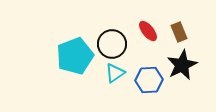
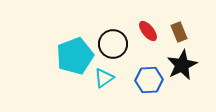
black circle: moved 1 px right
cyan triangle: moved 11 px left, 5 px down
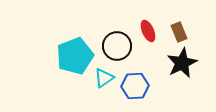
red ellipse: rotated 15 degrees clockwise
black circle: moved 4 px right, 2 px down
black star: moved 2 px up
blue hexagon: moved 14 px left, 6 px down
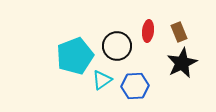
red ellipse: rotated 30 degrees clockwise
cyan triangle: moved 2 px left, 2 px down
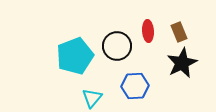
red ellipse: rotated 10 degrees counterclockwise
cyan triangle: moved 10 px left, 18 px down; rotated 15 degrees counterclockwise
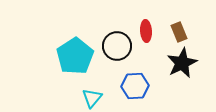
red ellipse: moved 2 px left
cyan pentagon: rotated 12 degrees counterclockwise
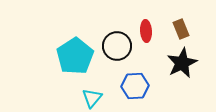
brown rectangle: moved 2 px right, 3 px up
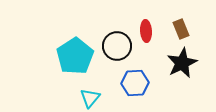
blue hexagon: moved 3 px up
cyan triangle: moved 2 px left
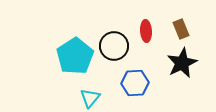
black circle: moved 3 px left
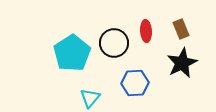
black circle: moved 3 px up
cyan pentagon: moved 3 px left, 3 px up
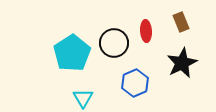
brown rectangle: moved 7 px up
blue hexagon: rotated 20 degrees counterclockwise
cyan triangle: moved 7 px left; rotated 10 degrees counterclockwise
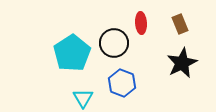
brown rectangle: moved 1 px left, 2 px down
red ellipse: moved 5 px left, 8 px up
blue hexagon: moved 13 px left; rotated 16 degrees counterclockwise
